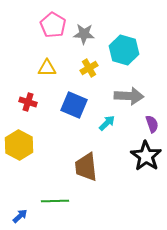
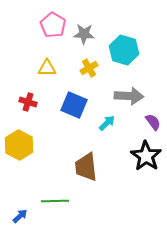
purple semicircle: moved 1 px right, 2 px up; rotated 18 degrees counterclockwise
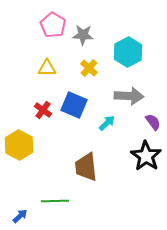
gray star: moved 1 px left, 1 px down
cyan hexagon: moved 4 px right, 2 px down; rotated 16 degrees clockwise
yellow cross: rotated 18 degrees counterclockwise
red cross: moved 15 px right, 8 px down; rotated 18 degrees clockwise
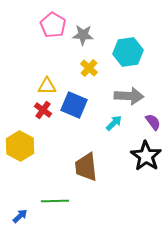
cyan hexagon: rotated 20 degrees clockwise
yellow triangle: moved 18 px down
cyan arrow: moved 7 px right
yellow hexagon: moved 1 px right, 1 px down
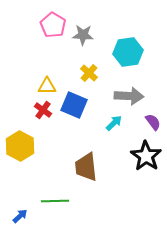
yellow cross: moved 5 px down
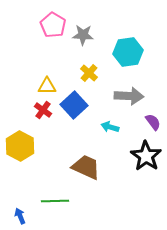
blue square: rotated 24 degrees clockwise
cyan arrow: moved 4 px left, 4 px down; rotated 120 degrees counterclockwise
brown trapezoid: rotated 120 degrees clockwise
blue arrow: rotated 70 degrees counterclockwise
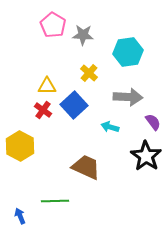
gray arrow: moved 1 px left, 1 px down
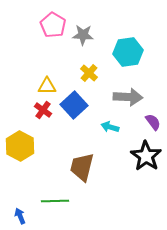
brown trapezoid: moved 4 px left; rotated 100 degrees counterclockwise
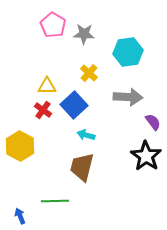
gray star: moved 1 px right, 1 px up
cyan arrow: moved 24 px left, 8 px down
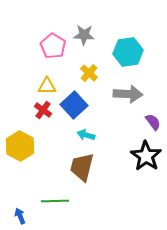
pink pentagon: moved 21 px down
gray star: moved 1 px down
gray arrow: moved 3 px up
